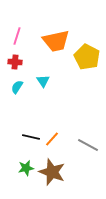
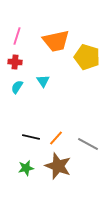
yellow pentagon: rotated 10 degrees counterclockwise
orange line: moved 4 px right, 1 px up
gray line: moved 1 px up
brown star: moved 6 px right, 6 px up
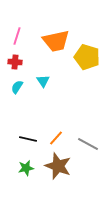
black line: moved 3 px left, 2 px down
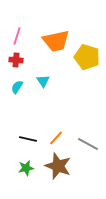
red cross: moved 1 px right, 2 px up
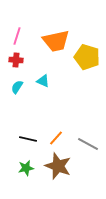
cyan triangle: rotated 32 degrees counterclockwise
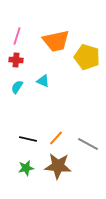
brown star: rotated 16 degrees counterclockwise
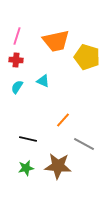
orange line: moved 7 px right, 18 px up
gray line: moved 4 px left
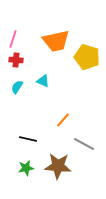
pink line: moved 4 px left, 3 px down
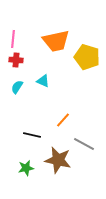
pink line: rotated 12 degrees counterclockwise
black line: moved 4 px right, 4 px up
brown star: moved 6 px up; rotated 8 degrees clockwise
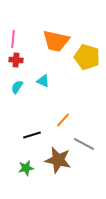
orange trapezoid: rotated 24 degrees clockwise
black line: rotated 30 degrees counterclockwise
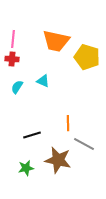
red cross: moved 4 px left, 1 px up
orange line: moved 5 px right, 3 px down; rotated 42 degrees counterclockwise
